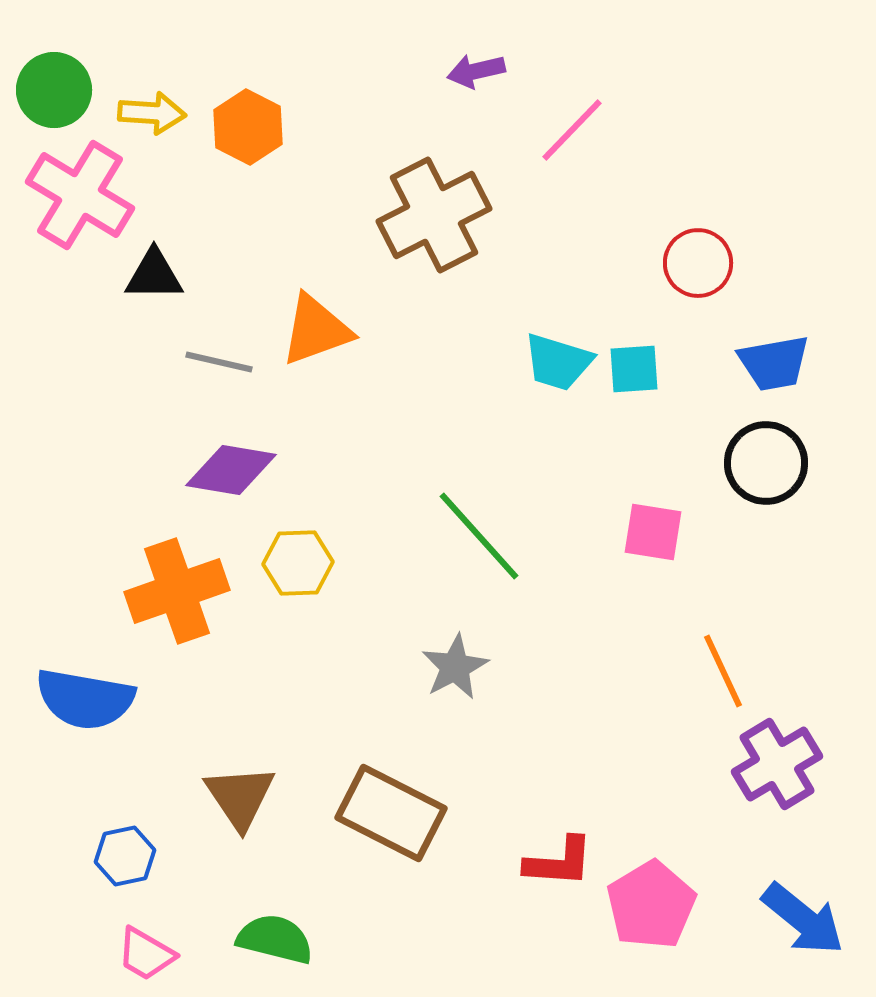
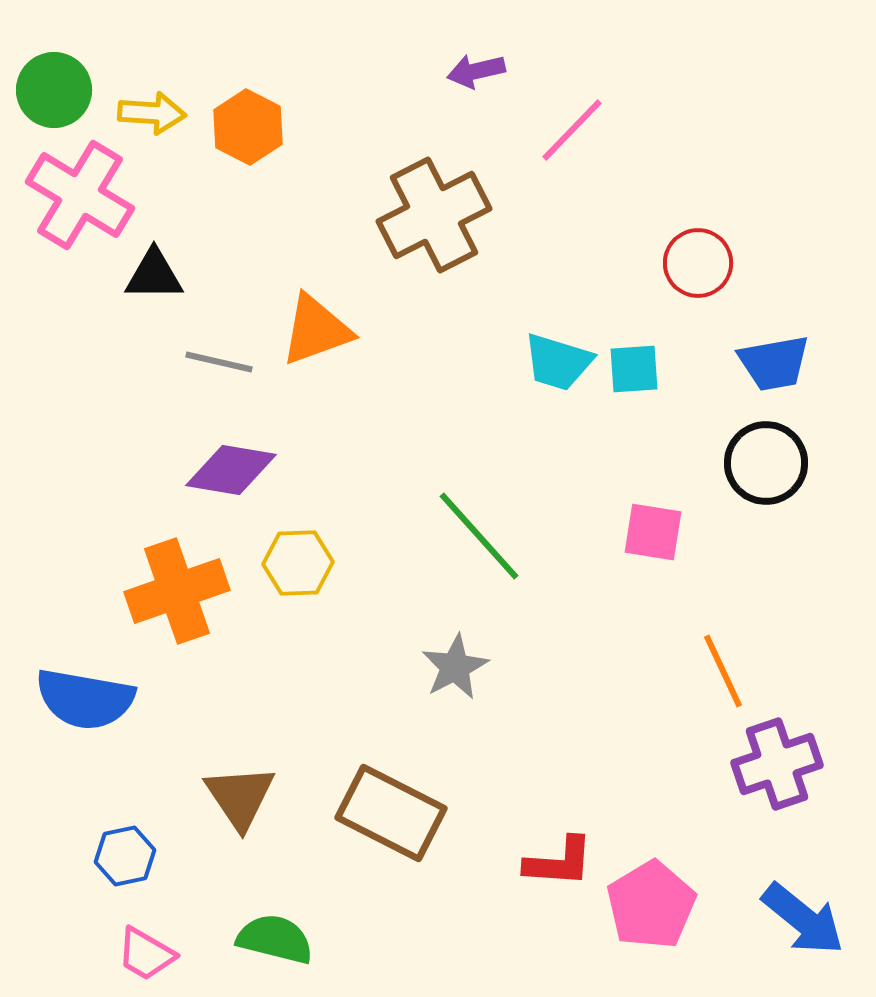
purple cross: rotated 12 degrees clockwise
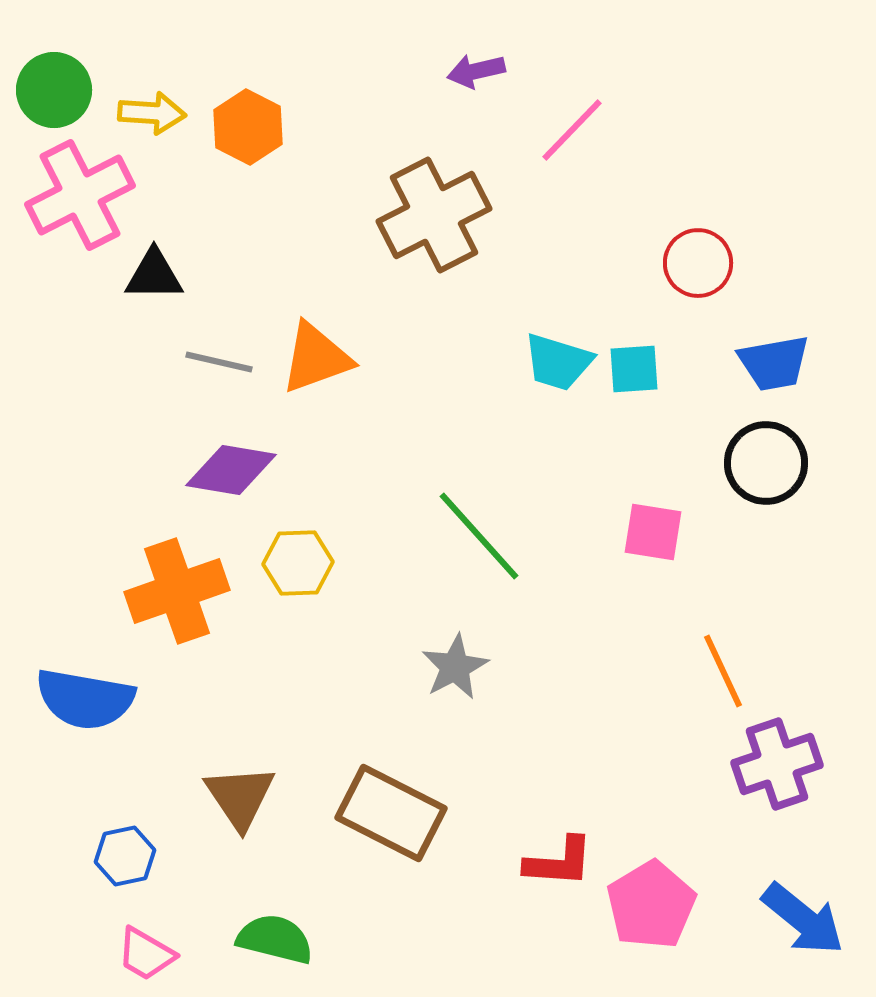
pink cross: rotated 32 degrees clockwise
orange triangle: moved 28 px down
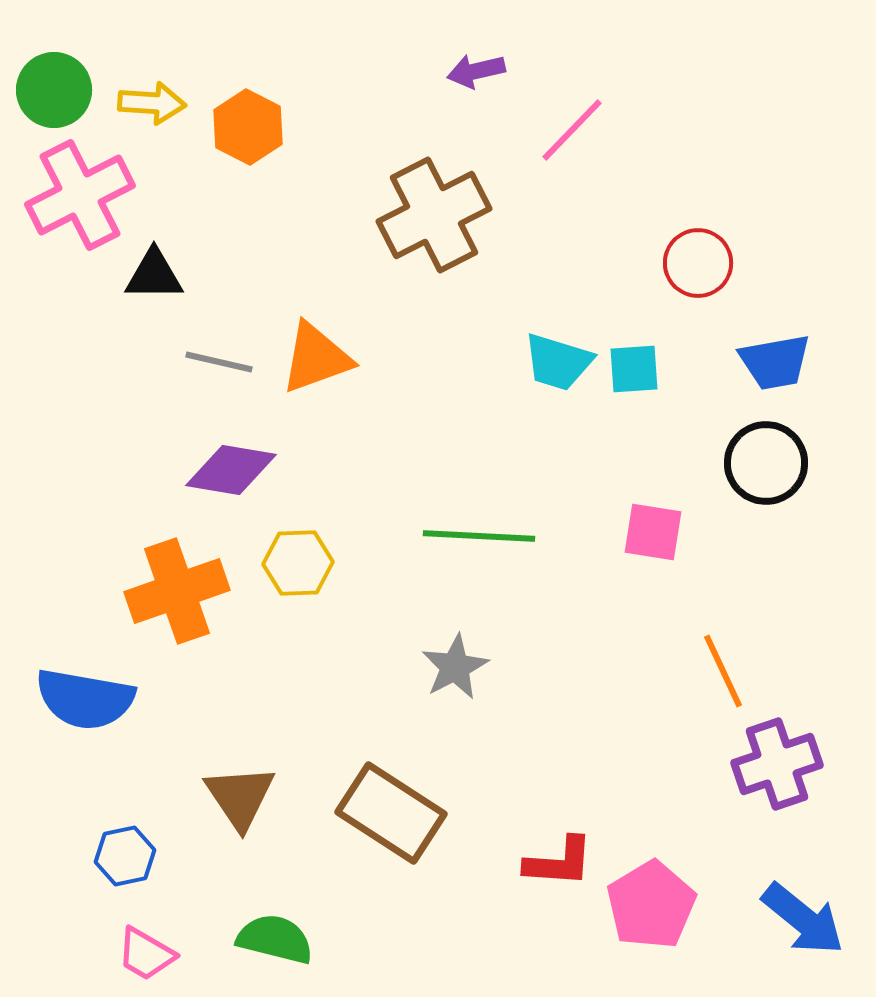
yellow arrow: moved 10 px up
blue trapezoid: moved 1 px right, 1 px up
green line: rotated 45 degrees counterclockwise
brown rectangle: rotated 6 degrees clockwise
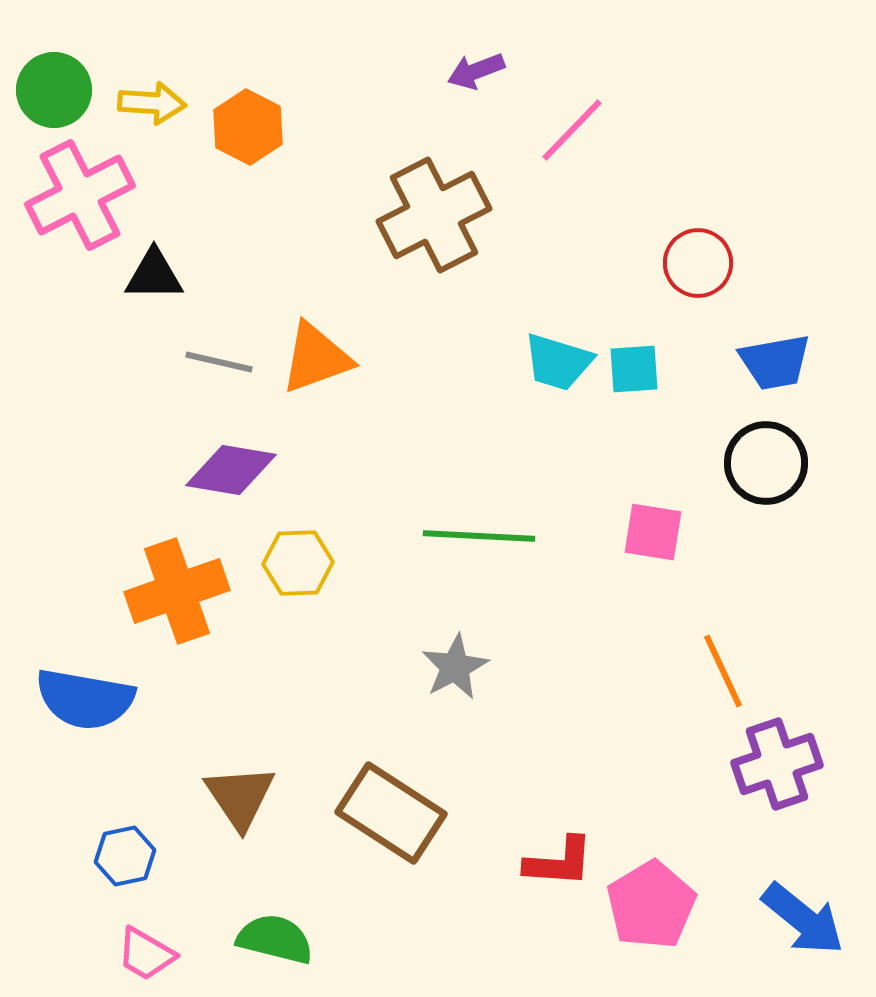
purple arrow: rotated 8 degrees counterclockwise
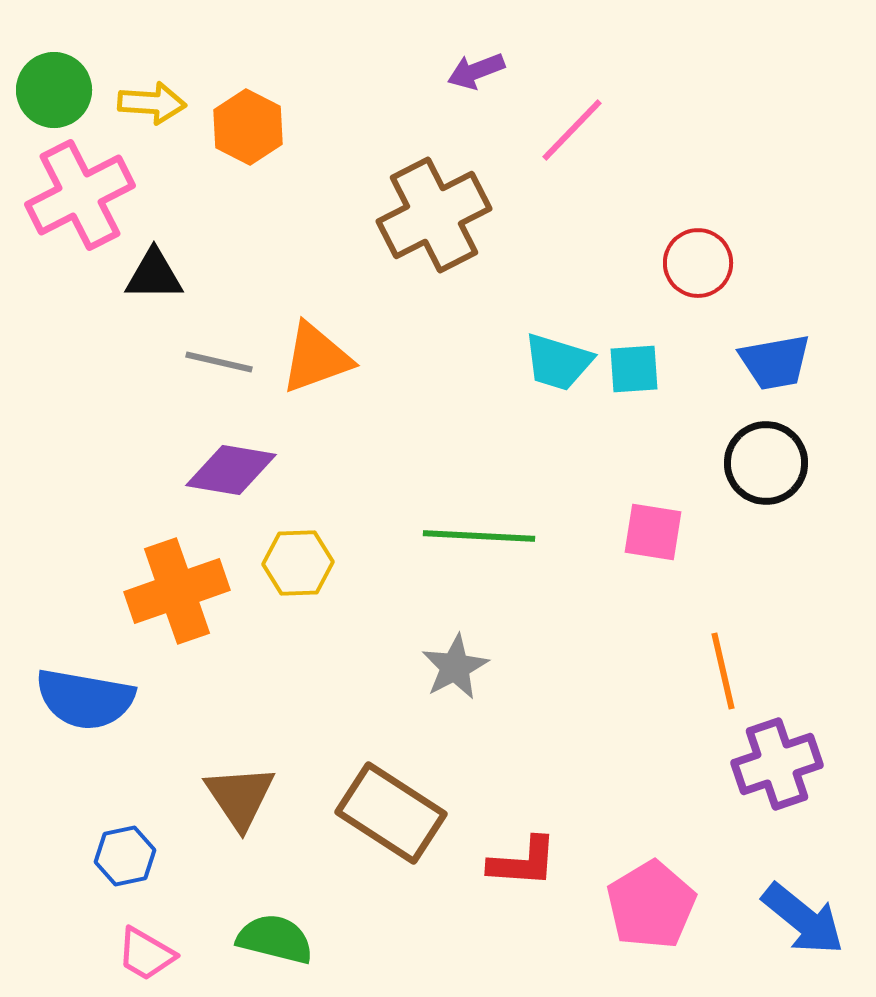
orange line: rotated 12 degrees clockwise
red L-shape: moved 36 px left
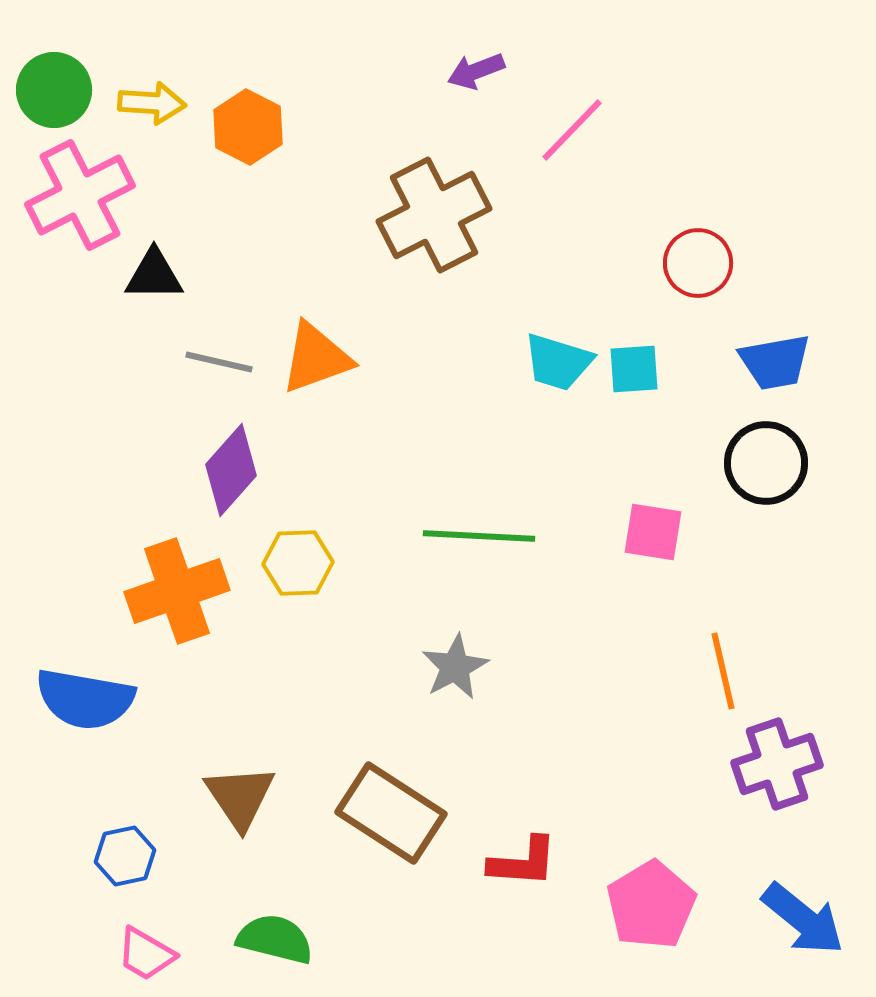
purple diamond: rotated 58 degrees counterclockwise
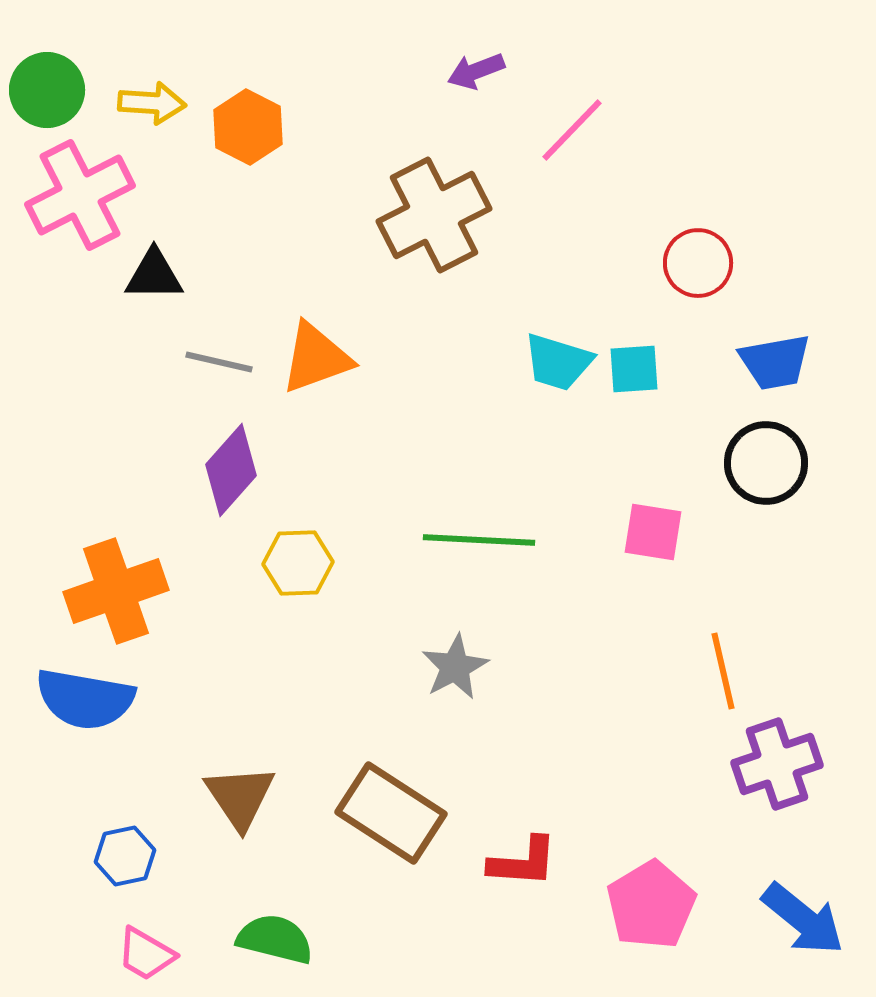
green circle: moved 7 px left
green line: moved 4 px down
orange cross: moved 61 px left
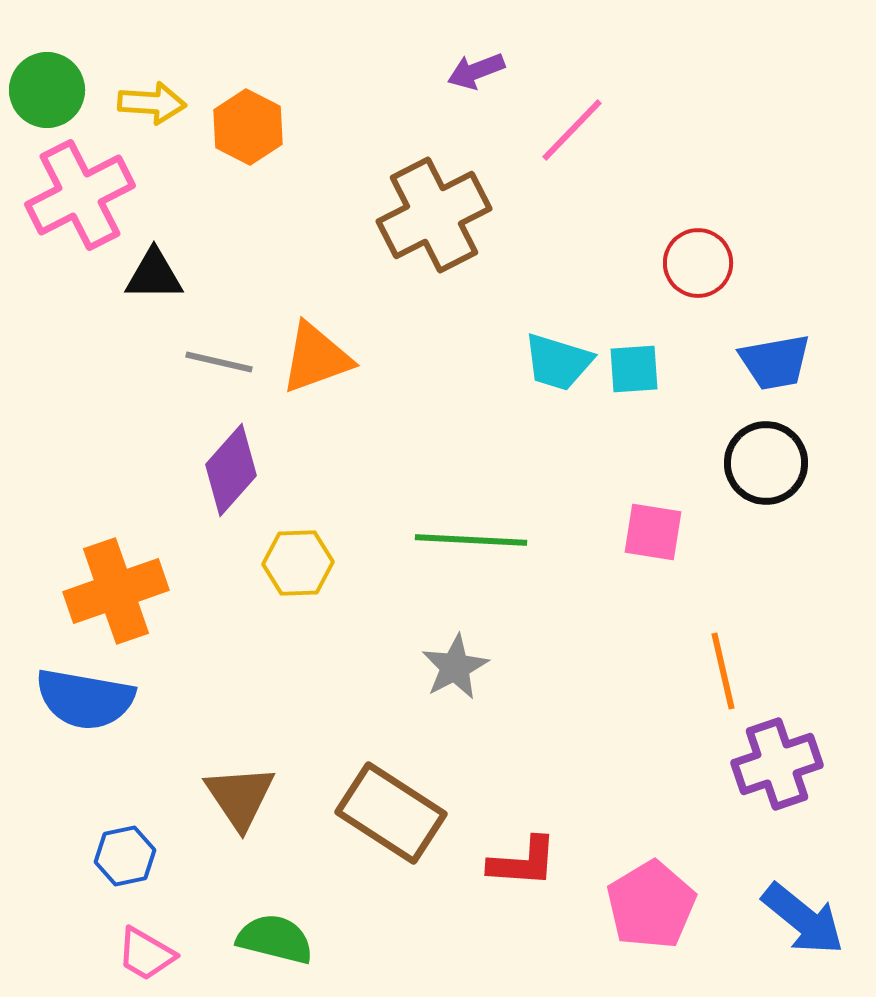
green line: moved 8 px left
